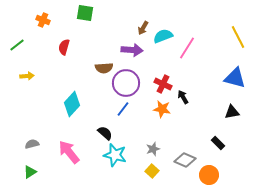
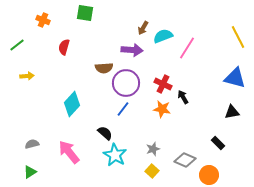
cyan star: rotated 15 degrees clockwise
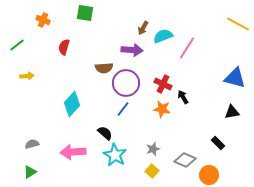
yellow line: moved 13 px up; rotated 35 degrees counterclockwise
pink arrow: moved 4 px right; rotated 55 degrees counterclockwise
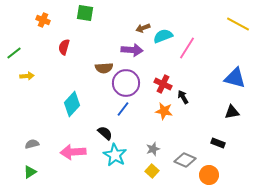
brown arrow: rotated 40 degrees clockwise
green line: moved 3 px left, 8 px down
orange star: moved 2 px right, 2 px down
black rectangle: rotated 24 degrees counterclockwise
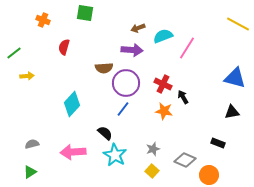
brown arrow: moved 5 px left
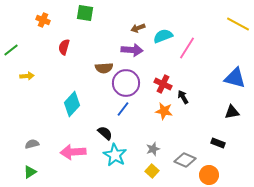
green line: moved 3 px left, 3 px up
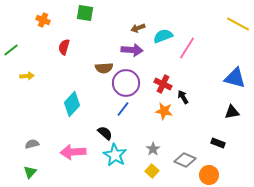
gray star: rotated 16 degrees counterclockwise
green triangle: rotated 16 degrees counterclockwise
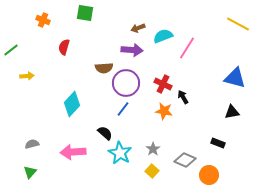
cyan star: moved 5 px right, 2 px up
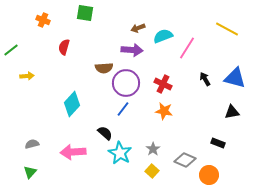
yellow line: moved 11 px left, 5 px down
black arrow: moved 22 px right, 18 px up
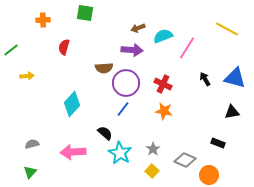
orange cross: rotated 24 degrees counterclockwise
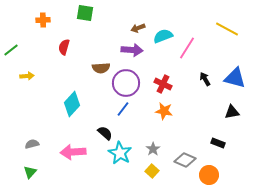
brown semicircle: moved 3 px left
